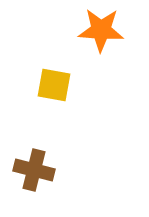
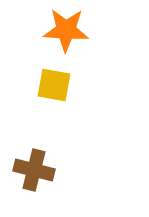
orange star: moved 35 px left
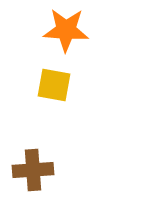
brown cross: moved 1 px left; rotated 18 degrees counterclockwise
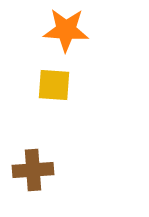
yellow square: rotated 6 degrees counterclockwise
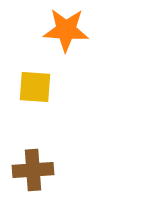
yellow square: moved 19 px left, 2 px down
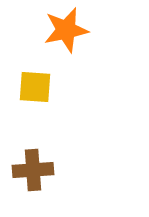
orange star: rotated 15 degrees counterclockwise
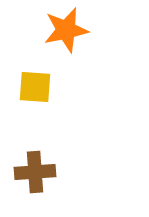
brown cross: moved 2 px right, 2 px down
